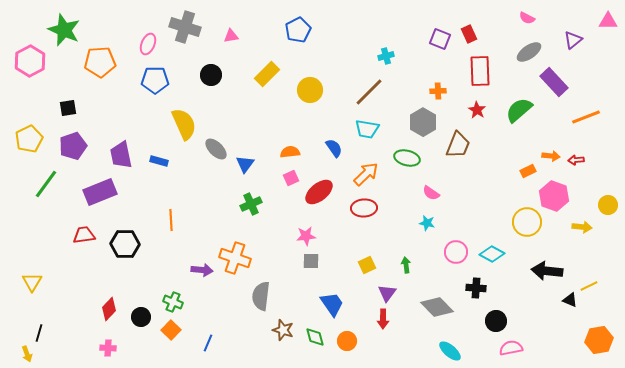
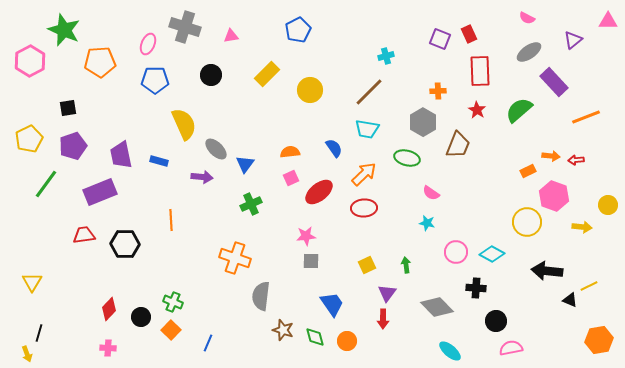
orange arrow at (366, 174): moved 2 px left
purple arrow at (202, 270): moved 93 px up
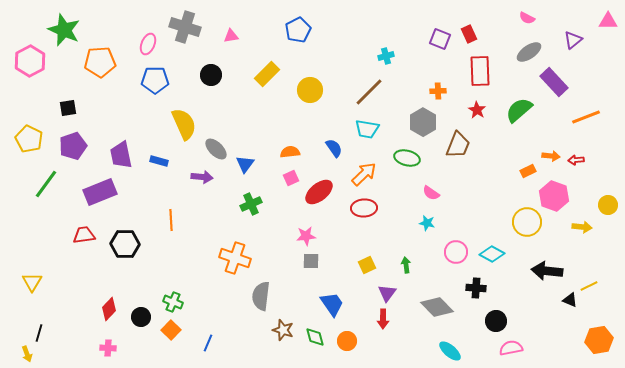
yellow pentagon at (29, 139): rotated 20 degrees counterclockwise
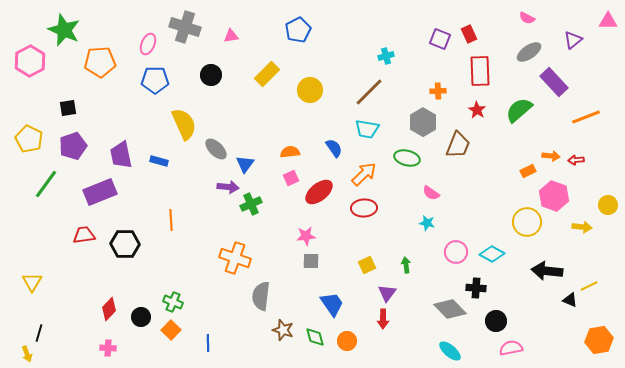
purple arrow at (202, 177): moved 26 px right, 10 px down
gray diamond at (437, 307): moved 13 px right, 2 px down
blue line at (208, 343): rotated 24 degrees counterclockwise
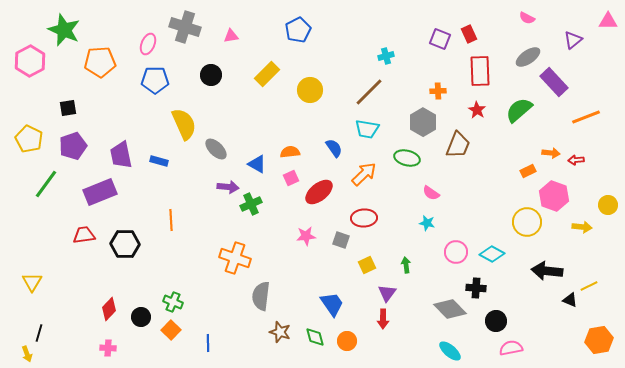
gray ellipse at (529, 52): moved 1 px left, 5 px down
orange arrow at (551, 156): moved 3 px up
blue triangle at (245, 164): moved 12 px right; rotated 36 degrees counterclockwise
red ellipse at (364, 208): moved 10 px down
gray square at (311, 261): moved 30 px right, 21 px up; rotated 18 degrees clockwise
brown star at (283, 330): moved 3 px left, 2 px down
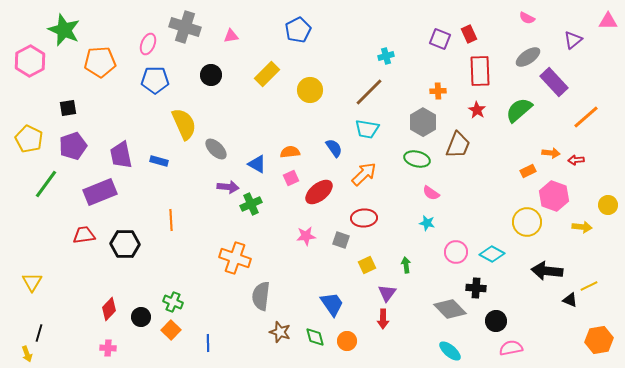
orange line at (586, 117): rotated 20 degrees counterclockwise
green ellipse at (407, 158): moved 10 px right, 1 px down
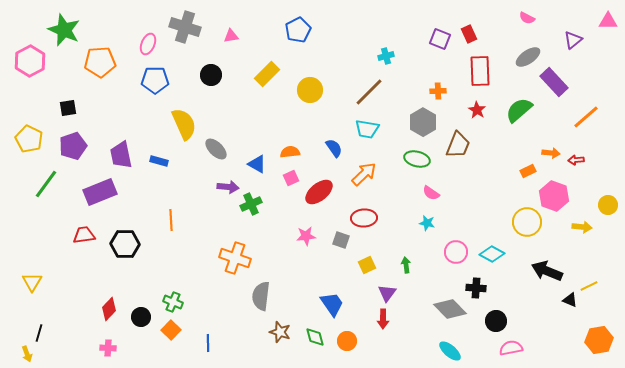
black arrow at (547, 271): rotated 16 degrees clockwise
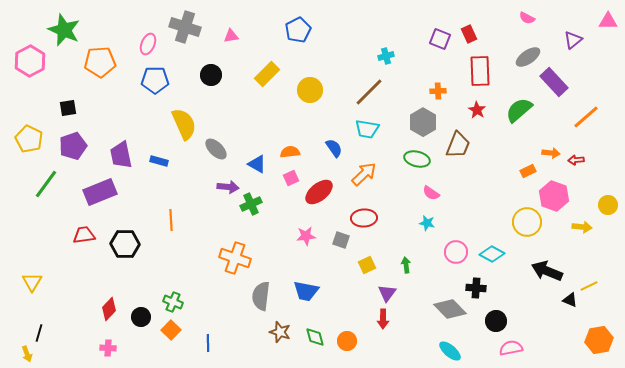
blue trapezoid at (332, 304): moved 26 px left, 13 px up; rotated 136 degrees clockwise
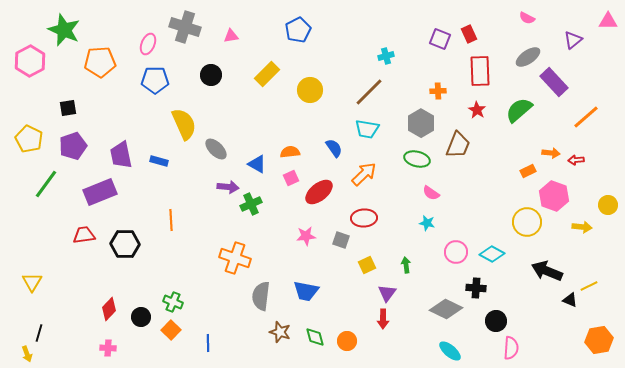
gray hexagon at (423, 122): moved 2 px left, 1 px down
gray diamond at (450, 309): moved 4 px left; rotated 20 degrees counterclockwise
pink semicircle at (511, 348): rotated 105 degrees clockwise
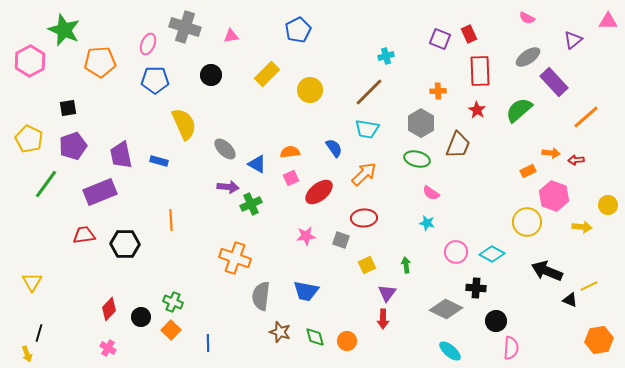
gray ellipse at (216, 149): moved 9 px right
pink cross at (108, 348): rotated 28 degrees clockwise
